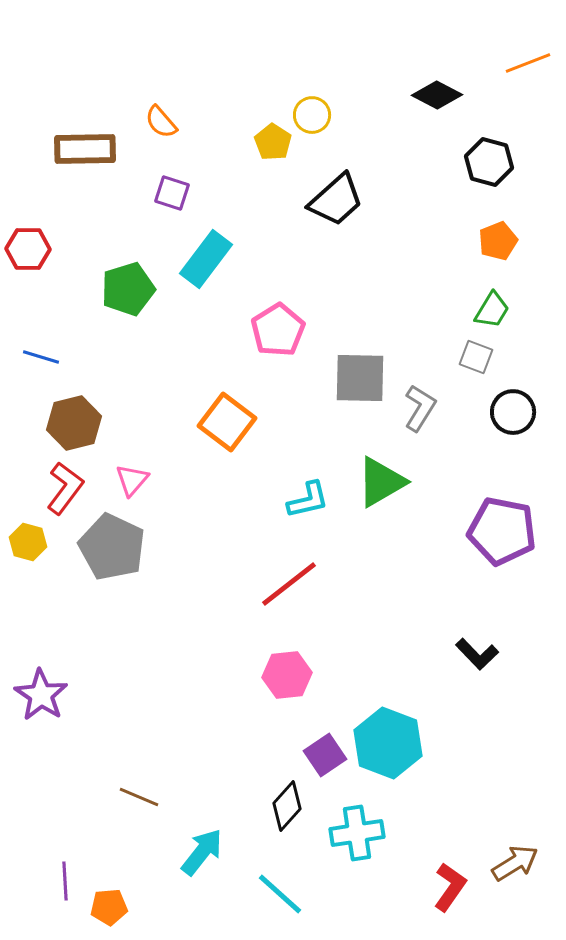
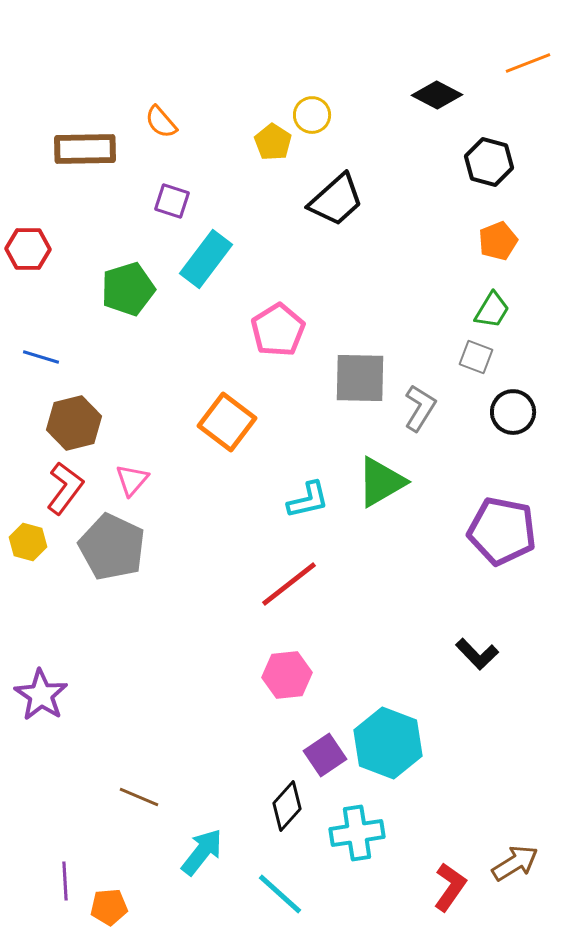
purple square at (172, 193): moved 8 px down
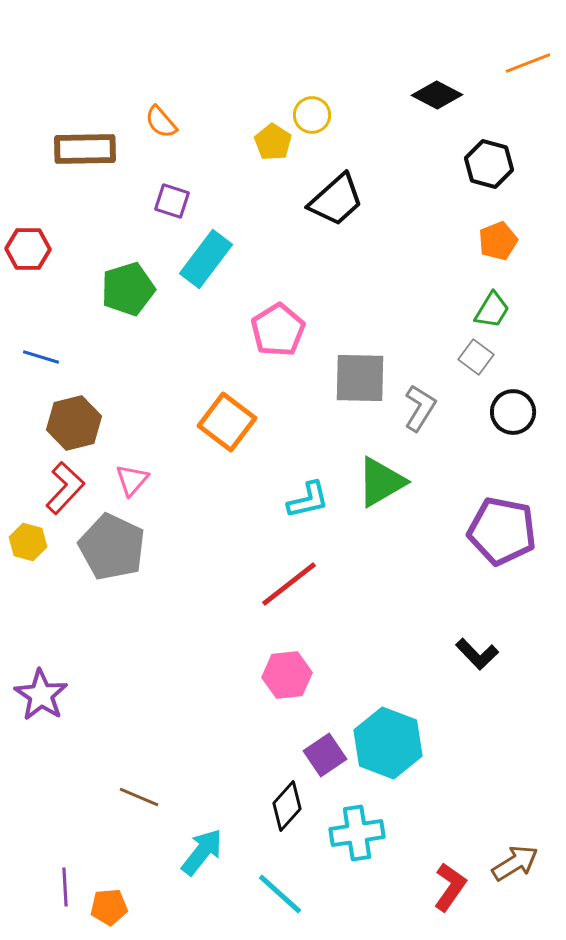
black hexagon at (489, 162): moved 2 px down
gray square at (476, 357): rotated 16 degrees clockwise
red L-shape at (65, 488): rotated 6 degrees clockwise
purple line at (65, 881): moved 6 px down
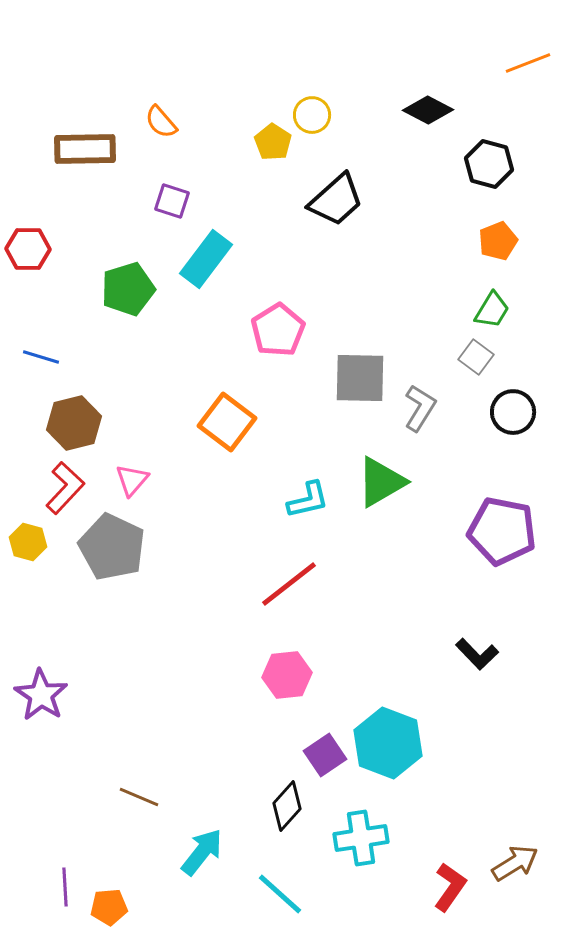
black diamond at (437, 95): moved 9 px left, 15 px down
cyan cross at (357, 833): moved 4 px right, 5 px down
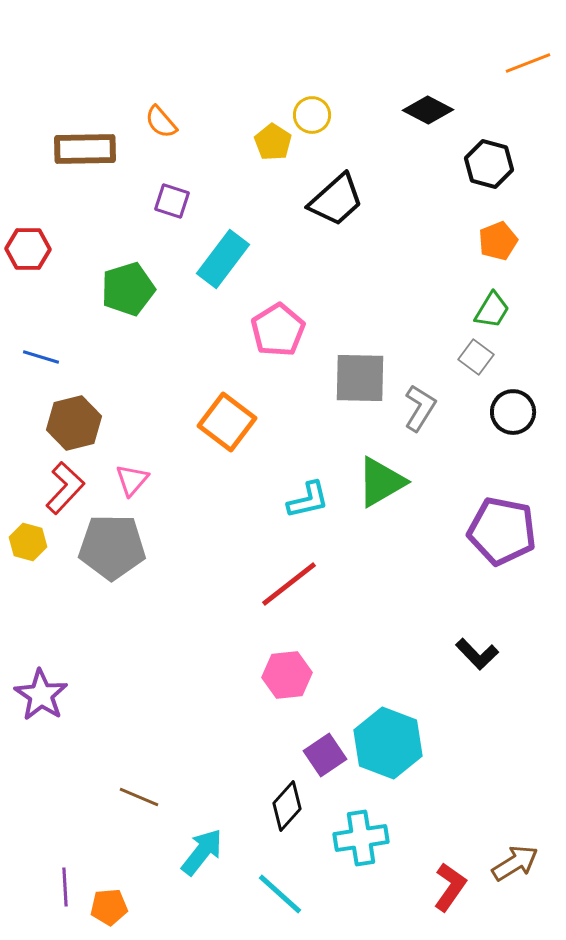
cyan rectangle at (206, 259): moved 17 px right
gray pentagon at (112, 547): rotated 24 degrees counterclockwise
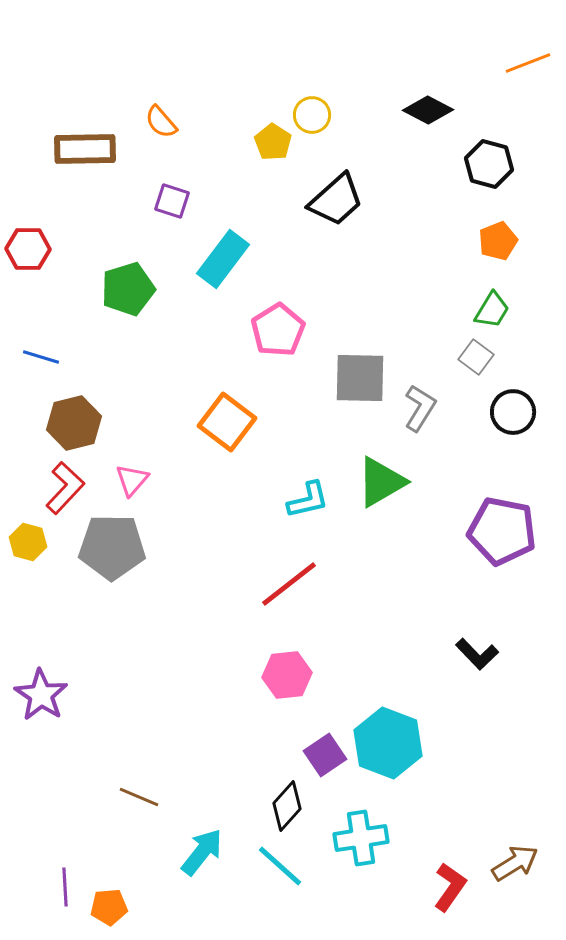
cyan line at (280, 894): moved 28 px up
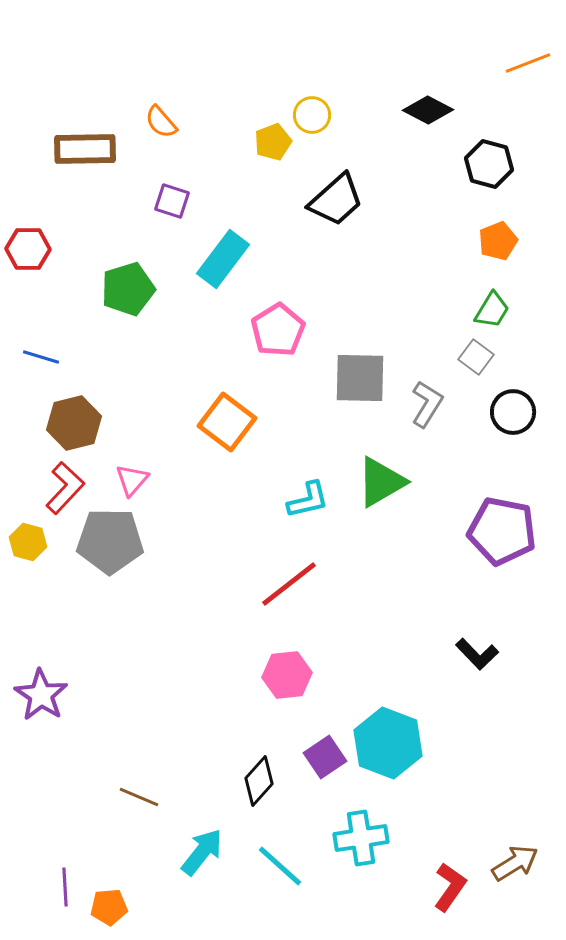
yellow pentagon at (273, 142): rotated 18 degrees clockwise
gray L-shape at (420, 408): moved 7 px right, 4 px up
gray pentagon at (112, 547): moved 2 px left, 6 px up
purple square at (325, 755): moved 2 px down
black diamond at (287, 806): moved 28 px left, 25 px up
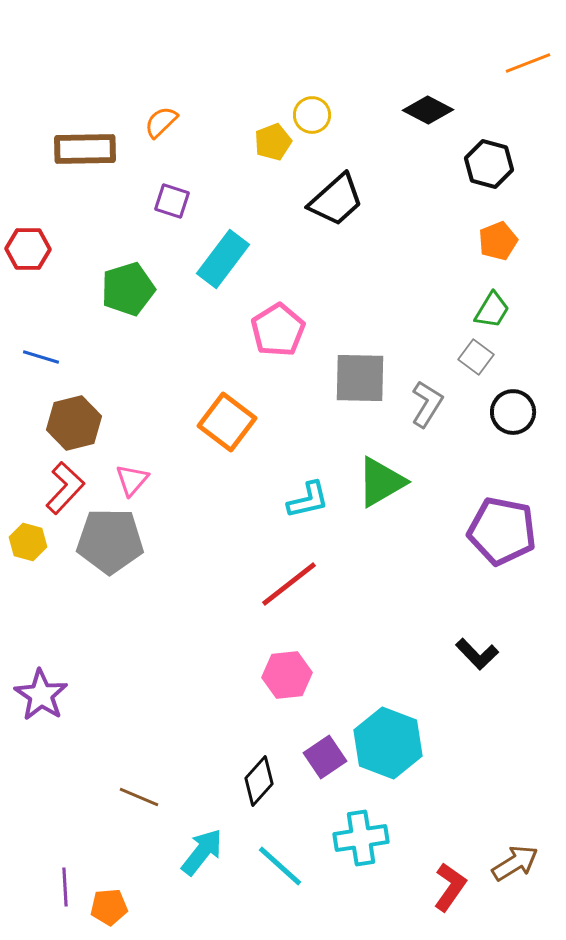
orange semicircle at (161, 122): rotated 87 degrees clockwise
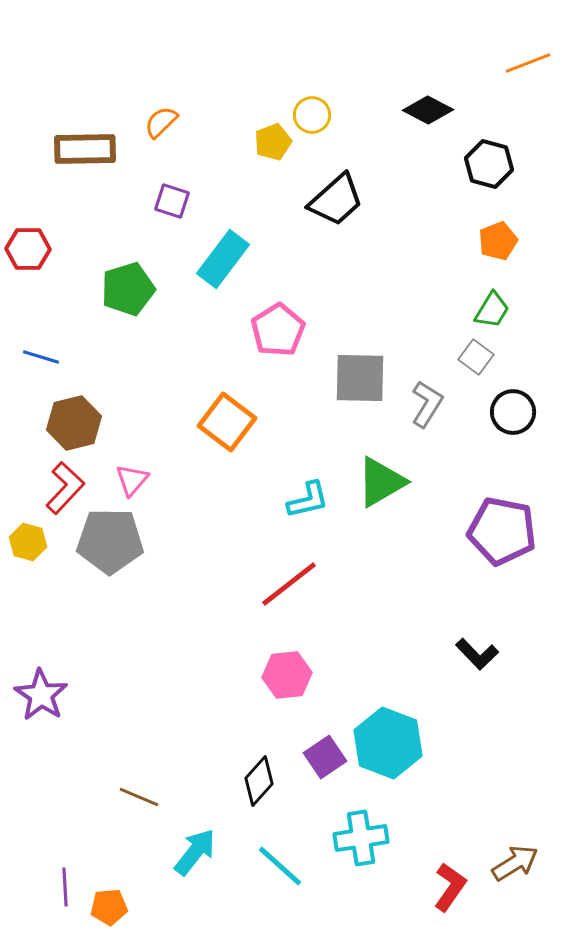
cyan arrow at (202, 852): moved 7 px left
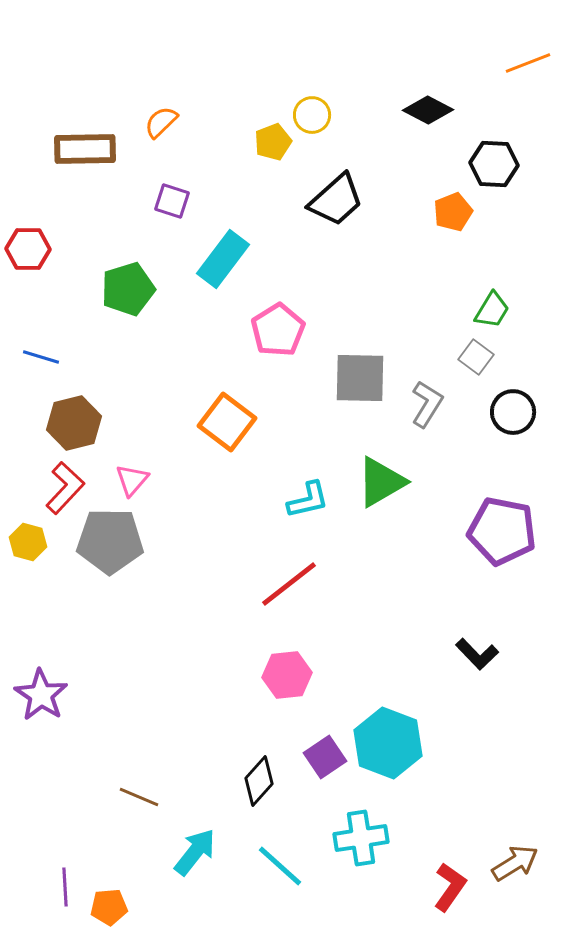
black hexagon at (489, 164): moved 5 px right; rotated 12 degrees counterclockwise
orange pentagon at (498, 241): moved 45 px left, 29 px up
